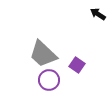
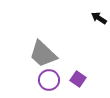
black arrow: moved 1 px right, 4 px down
purple square: moved 1 px right, 14 px down
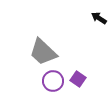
gray trapezoid: moved 2 px up
purple circle: moved 4 px right, 1 px down
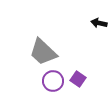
black arrow: moved 5 px down; rotated 21 degrees counterclockwise
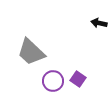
gray trapezoid: moved 12 px left
